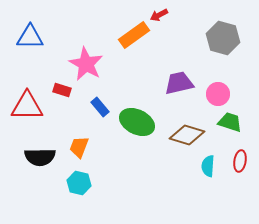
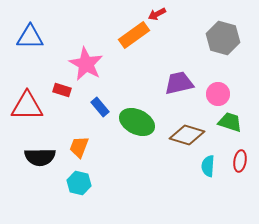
red arrow: moved 2 px left, 1 px up
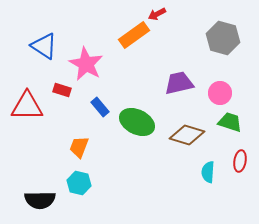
blue triangle: moved 14 px right, 9 px down; rotated 32 degrees clockwise
pink circle: moved 2 px right, 1 px up
black semicircle: moved 43 px down
cyan semicircle: moved 6 px down
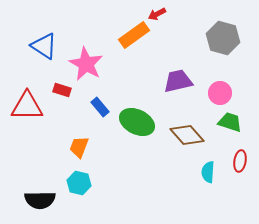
purple trapezoid: moved 1 px left, 2 px up
brown diamond: rotated 32 degrees clockwise
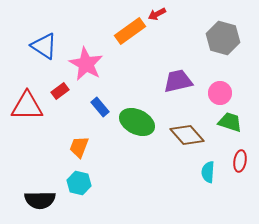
orange rectangle: moved 4 px left, 4 px up
red rectangle: moved 2 px left, 1 px down; rotated 54 degrees counterclockwise
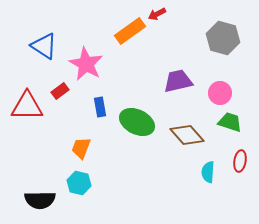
blue rectangle: rotated 30 degrees clockwise
orange trapezoid: moved 2 px right, 1 px down
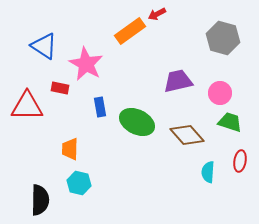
red rectangle: moved 3 px up; rotated 48 degrees clockwise
orange trapezoid: moved 11 px left, 1 px down; rotated 20 degrees counterclockwise
black semicircle: rotated 88 degrees counterclockwise
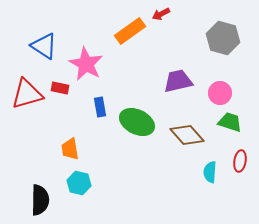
red arrow: moved 4 px right
red triangle: moved 12 px up; rotated 16 degrees counterclockwise
orange trapezoid: rotated 10 degrees counterclockwise
cyan semicircle: moved 2 px right
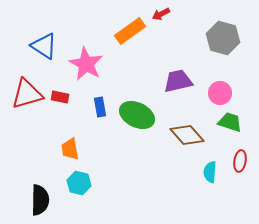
red rectangle: moved 9 px down
green ellipse: moved 7 px up
